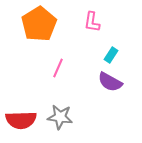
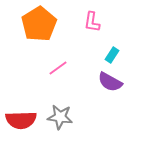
cyan rectangle: moved 1 px right
pink line: rotated 30 degrees clockwise
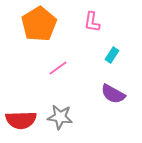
purple semicircle: moved 3 px right, 12 px down
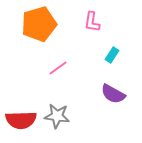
orange pentagon: rotated 16 degrees clockwise
gray star: moved 3 px left, 1 px up
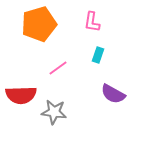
cyan rectangle: moved 14 px left; rotated 14 degrees counterclockwise
gray star: moved 3 px left, 4 px up
red semicircle: moved 25 px up
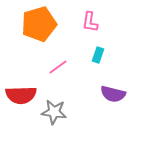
pink L-shape: moved 2 px left
pink line: moved 1 px up
purple semicircle: rotated 15 degrees counterclockwise
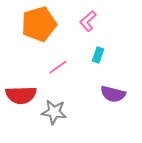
pink L-shape: moved 2 px left, 1 px up; rotated 40 degrees clockwise
